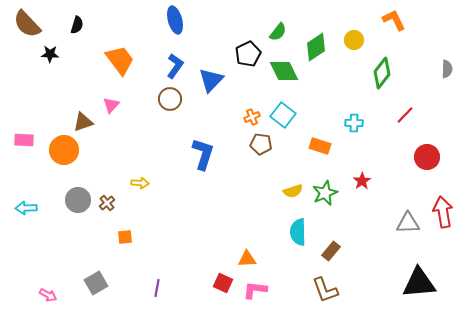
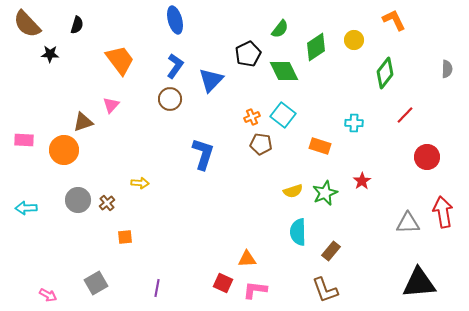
green semicircle at (278, 32): moved 2 px right, 3 px up
green diamond at (382, 73): moved 3 px right
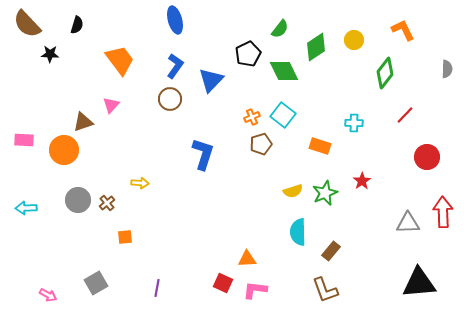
orange L-shape at (394, 20): moved 9 px right, 10 px down
brown pentagon at (261, 144): rotated 25 degrees counterclockwise
red arrow at (443, 212): rotated 8 degrees clockwise
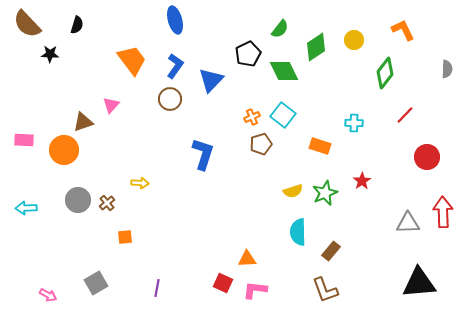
orange trapezoid at (120, 60): moved 12 px right
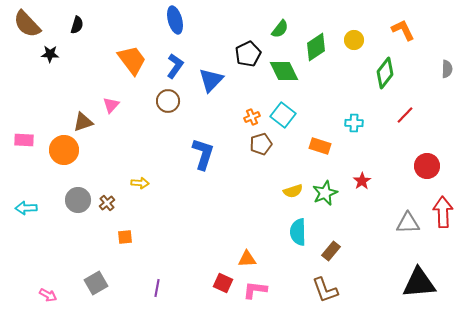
brown circle at (170, 99): moved 2 px left, 2 px down
red circle at (427, 157): moved 9 px down
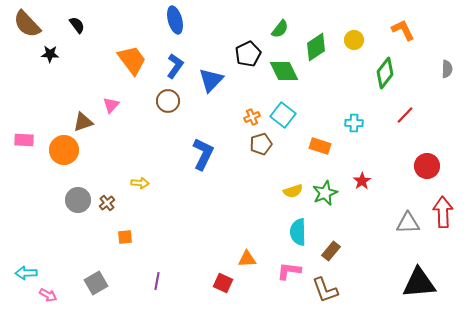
black semicircle at (77, 25): rotated 54 degrees counterclockwise
blue L-shape at (203, 154): rotated 8 degrees clockwise
cyan arrow at (26, 208): moved 65 px down
purple line at (157, 288): moved 7 px up
pink L-shape at (255, 290): moved 34 px right, 19 px up
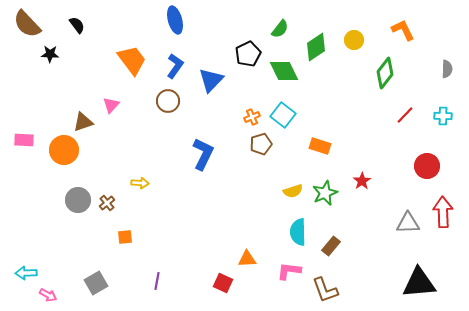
cyan cross at (354, 123): moved 89 px right, 7 px up
brown rectangle at (331, 251): moved 5 px up
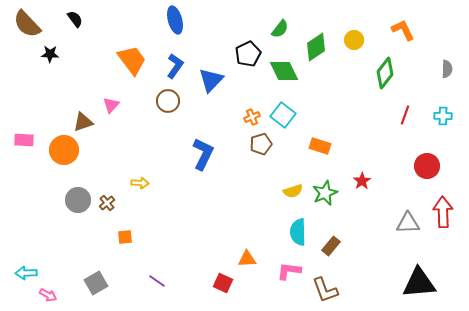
black semicircle at (77, 25): moved 2 px left, 6 px up
red line at (405, 115): rotated 24 degrees counterclockwise
purple line at (157, 281): rotated 66 degrees counterclockwise
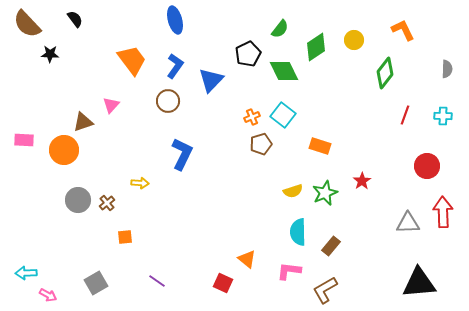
blue L-shape at (203, 154): moved 21 px left
orange triangle at (247, 259): rotated 42 degrees clockwise
brown L-shape at (325, 290): rotated 80 degrees clockwise
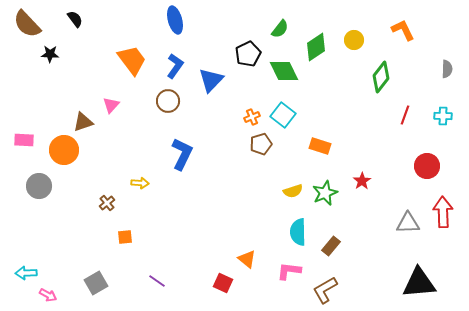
green diamond at (385, 73): moved 4 px left, 4 px down
gray circle at (78, 200): moved 39 px left, 14 px up
